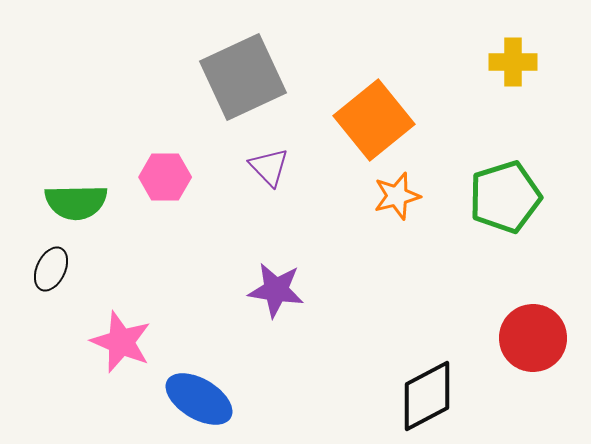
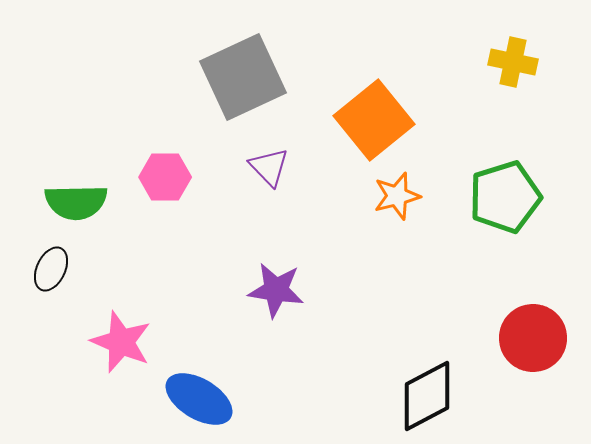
yellow cross: rotated 12 degrees clockwise
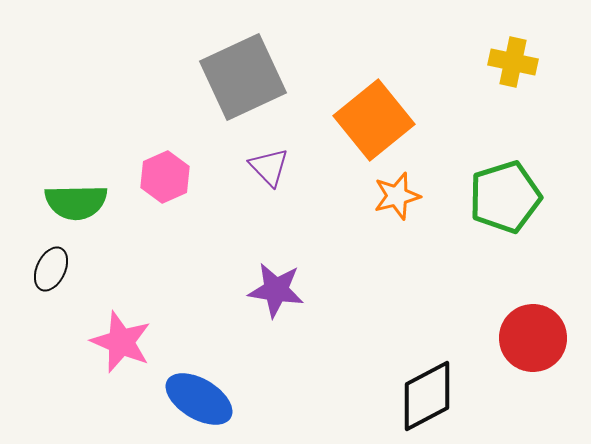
pink hexagon: rotated 24 degrees counterclockwise
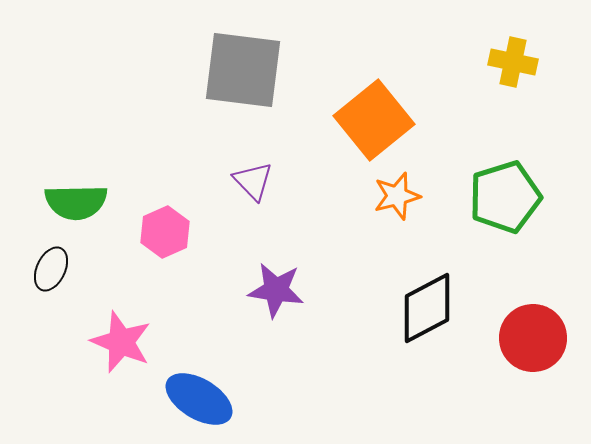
gray square: moved 7 px up; rotated 32 degrees clockwise
purple triangle: moved 16 px left, 14 px down
pink hexagon: moved 55 px down
black diamond: moved 88 px up
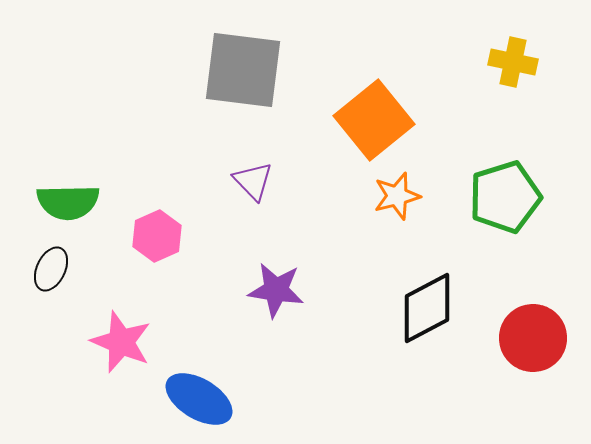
green semicircle: moved 8 px left
pink hexagon: moved 8 px left, 4 px down
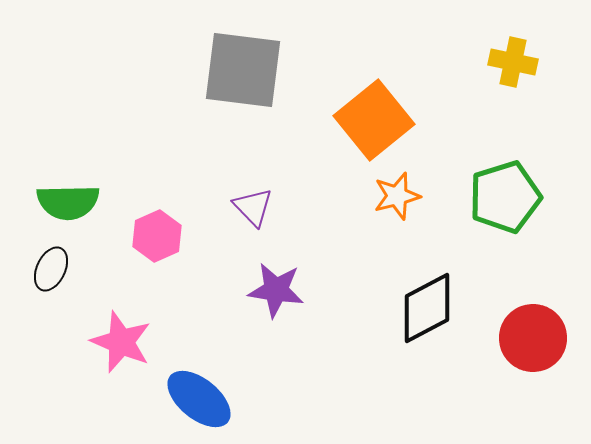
purple triangle: moved 26 px down
blue ellipse: rotated 8 degrees clockwise
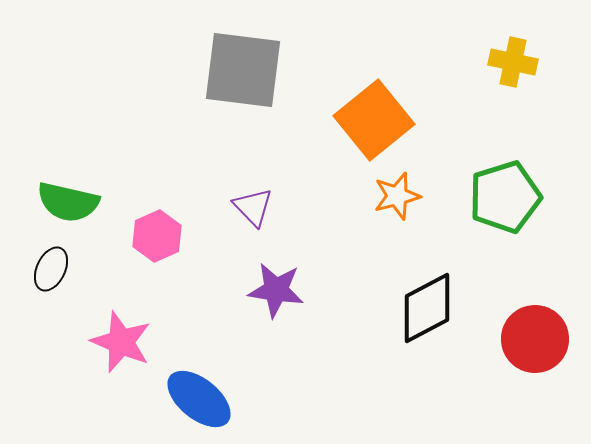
green semicircle: rotated 14 degrees clockwise
red circle: moved 2 px right, 1 px down
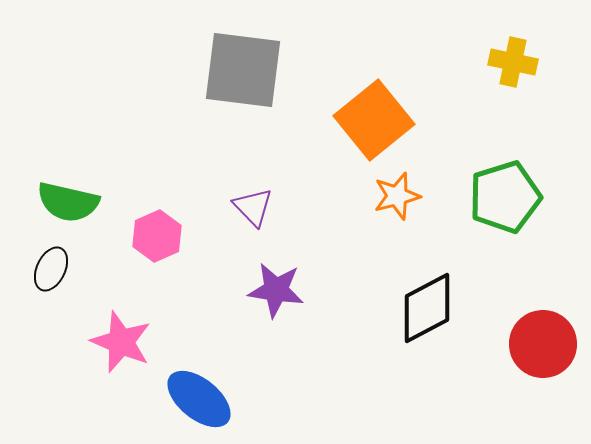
red circle: moved 8 px right, 5 px down
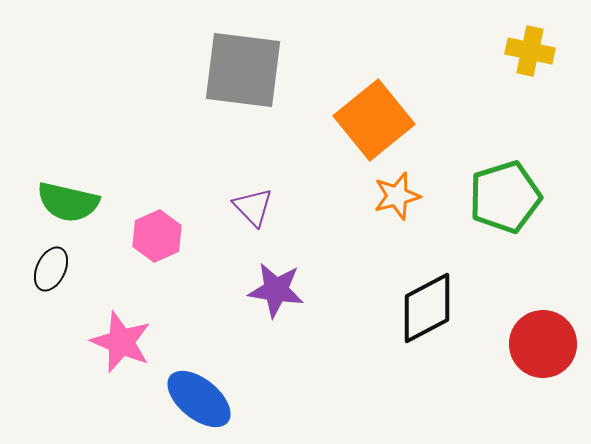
yellow cross: moved 17 px right, 11 px up
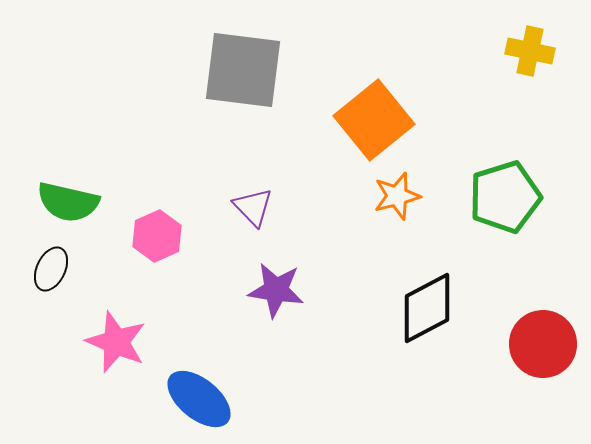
pink star: moved 5 px left
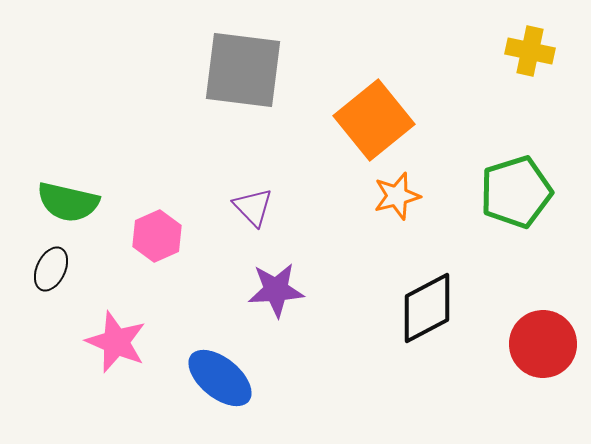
green pentagon: moved 11 px right, 5 px up
purple star: rotated 12 degrees counterclockwise
blue ellipse: moved 21 px right, 21 px up
